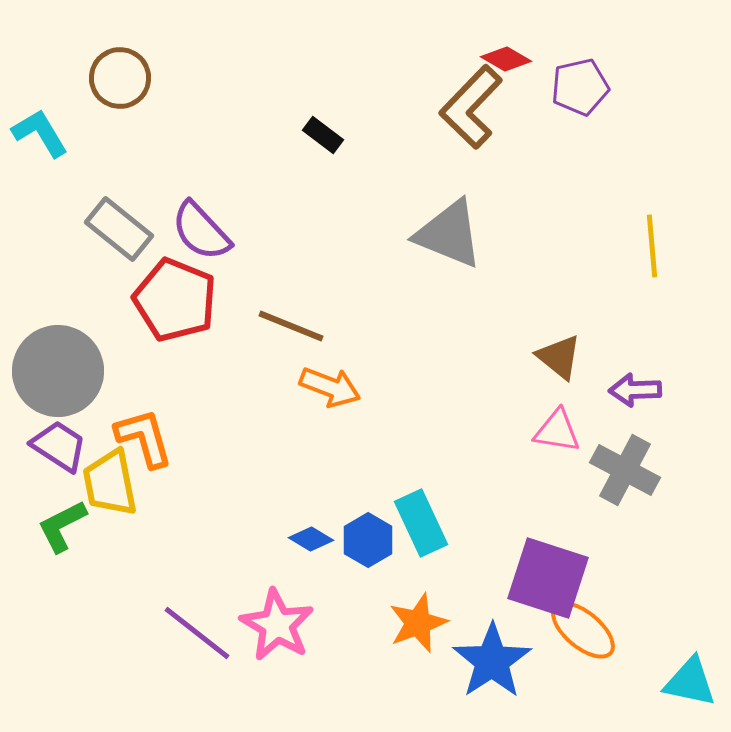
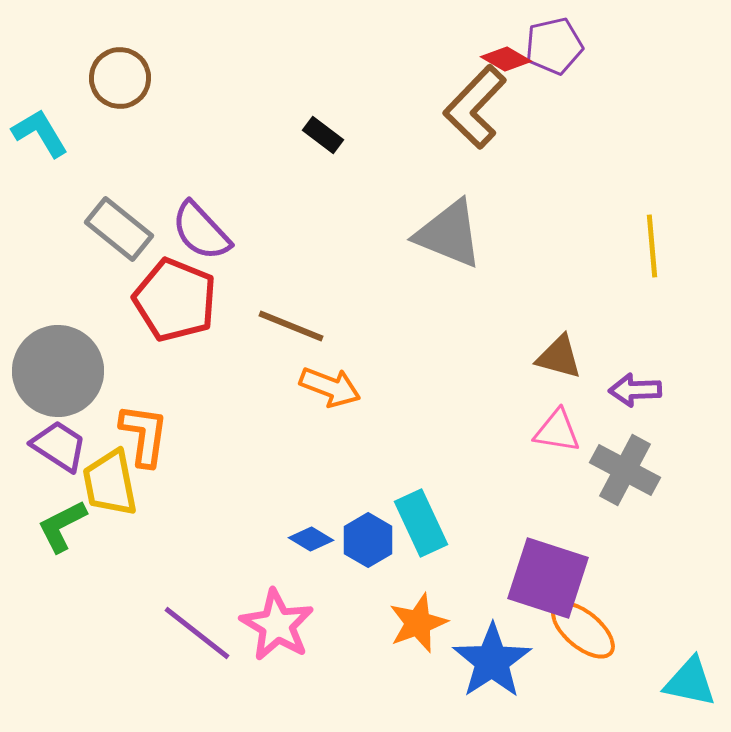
purple pentagon: moved 26 px left, 41 px up
brown L-shape: moved 4 px right
brown triangle: rotated 24 degrees counterclockwise
orange L-shape: moved 3 px up; rotated 24 degrees clockwise
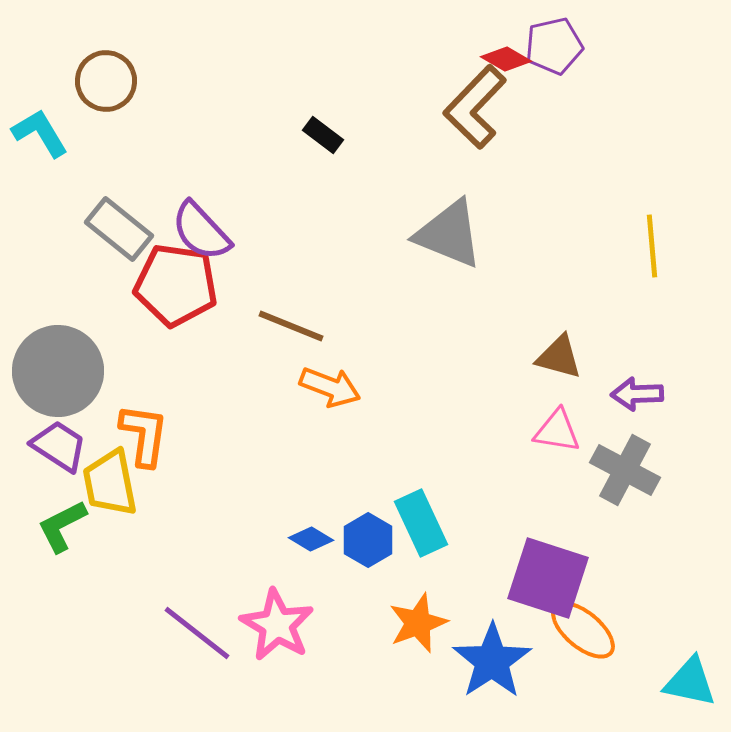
brown circle: moved 14 px left, 3 px down
red pentagon: moved 1 px right, 15 px up; rotated 14 degrees counterclockwise
purple arrow: moved 2 px right, 4 px down
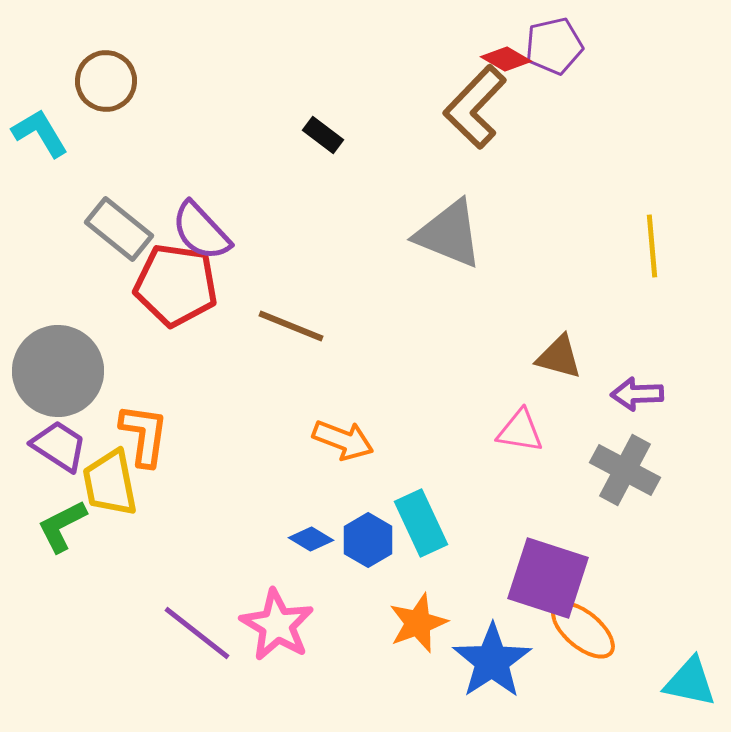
orange arrow: moved 13 px right, 53 px down
pink triangle: moved 37 px left
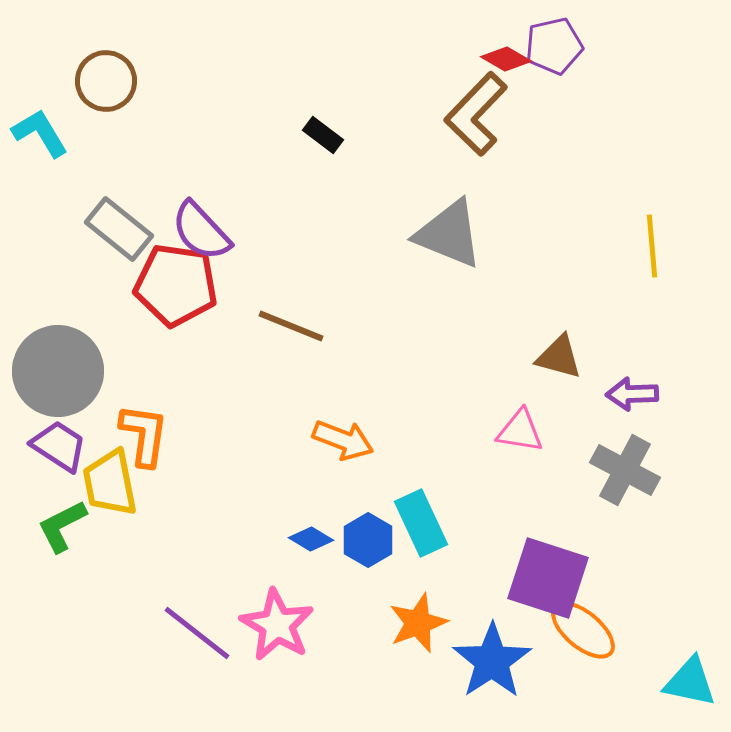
brown L-shape: moved 1 px right, 7 px down
purple arrow: moved 5 px left
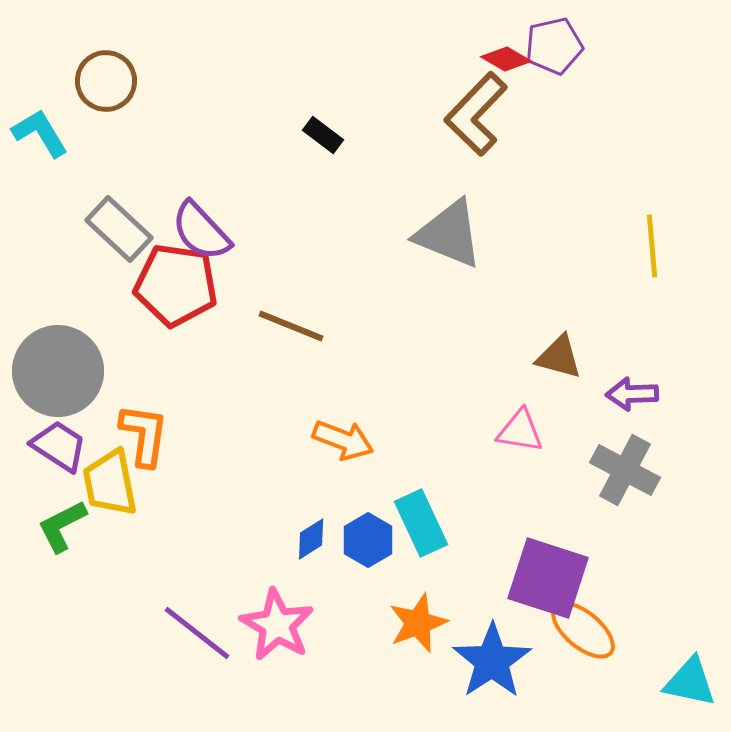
gray rectangle: rotated 4 degrees clockwise
blue diamond: rotated 63 degrees counterclockwise
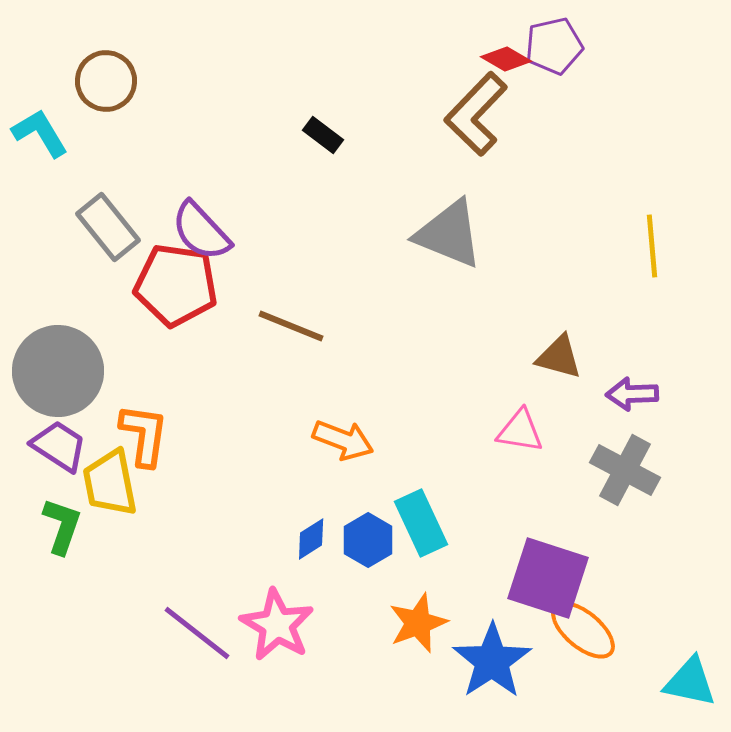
gray rectangle: moved 11 px left, 2 px up; rotated 8 degrees clockwise
green L-shape: rotated 136 degrees clockwise
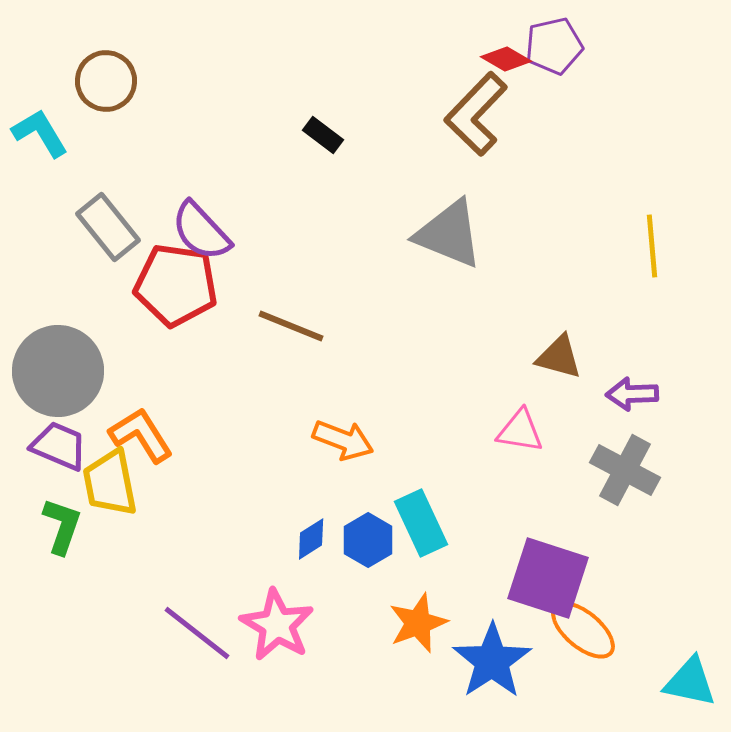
orange L-shape: moved 3 px left; rotated 40 degrees counterclockwise
purple trapezoid: rotated 10 degrees counterclockwise
